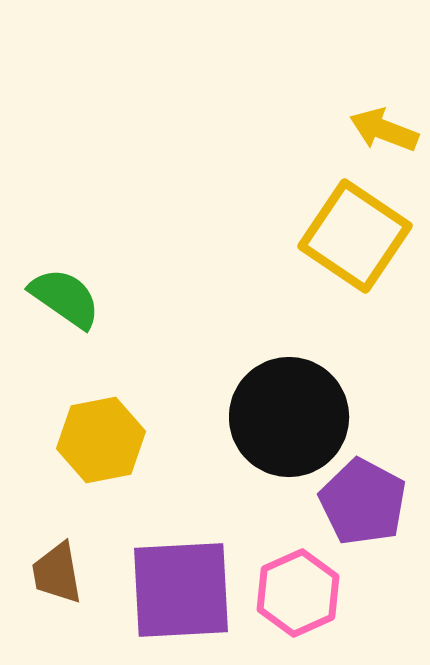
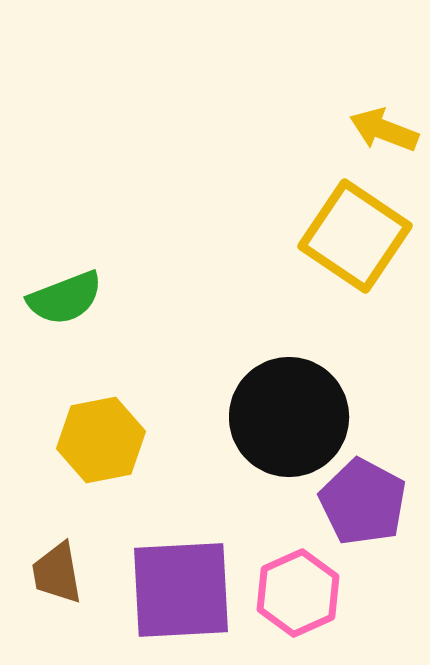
green semicircle: rotated 124 degrees clockwise
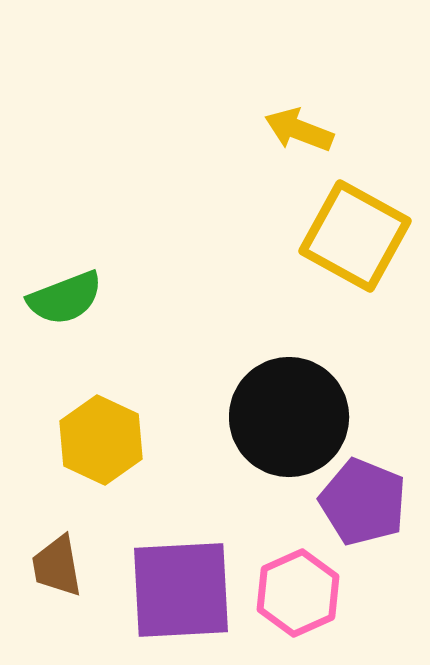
yellow arrow: moved 85 px left
yellow square: rotated 5 degrees counterclockwise
yellow hexagon: rotated 24 degrees counterclockwise
purple pentagon: rotated 6 degrees counterclockwise
brown trapezoid: moved 7 px up
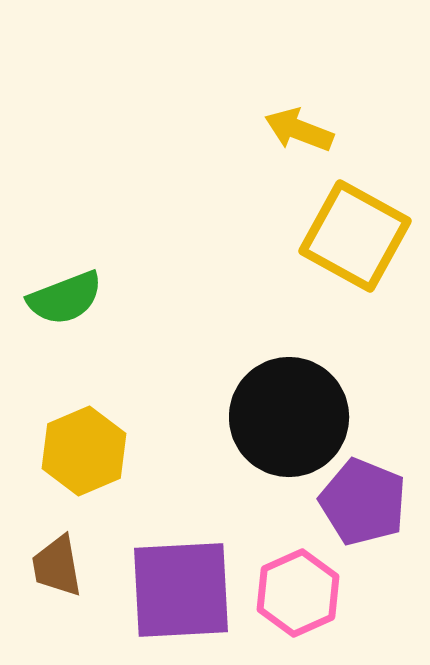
yellow hexagon: moved 17 px left, 11 px down; rotated 12 degrees clockwise
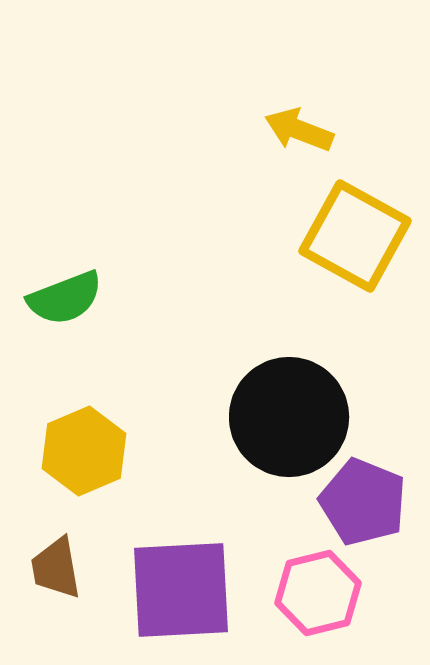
brown trapezoid: moved 1 px left, 2 px down
pink hexagon: moved 20 px right; rotated 10 degrees clockwise
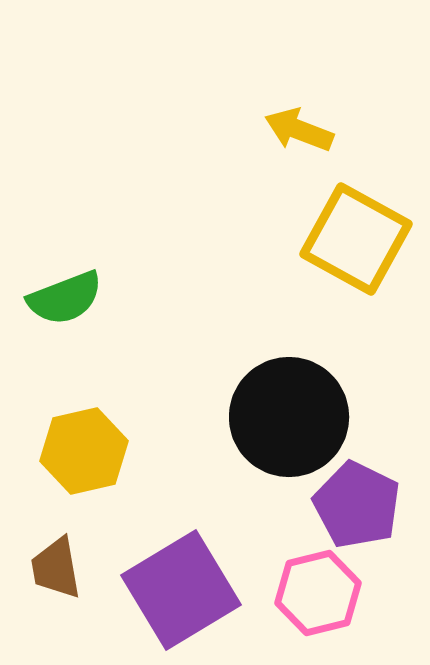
yellow square: moved 1 px right, 3 px down
yellow hexagon: rotated 10 degrees clockwise
purple pentagon: moved 6 px left, 3 px down; rotated 4 degrees clockwise
purple square: rotated 28 degrees counterclockwise
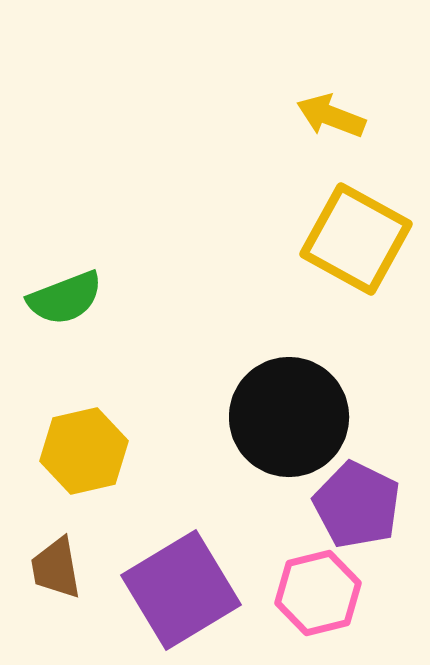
yellow arrow: moved 32 px right, 14 px up
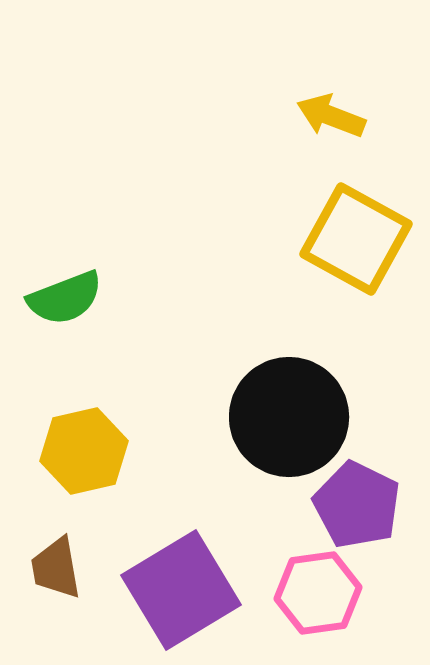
pink hexagon: rotated 6 degrees clockwise
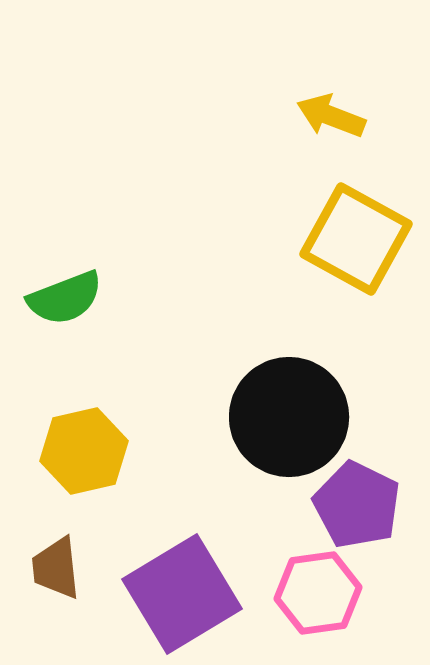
brown trapezoid: rotated 4 degrees clockwise
purple square: moved 1 px right, 4 px down
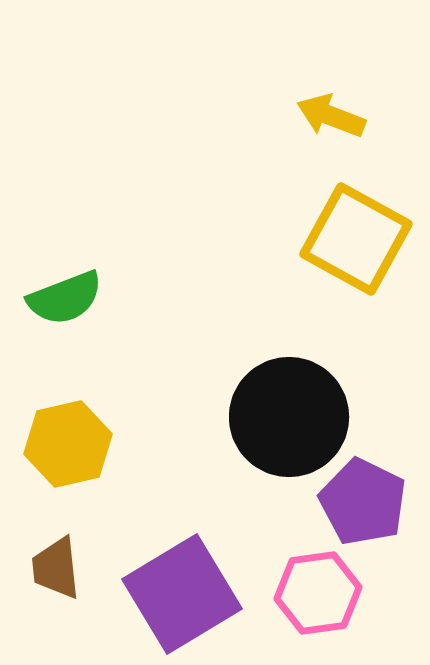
yellow hexagon: moved 16 px left, 7 px up
purple pentagon: moved 6 px right, 3 px up
